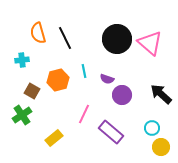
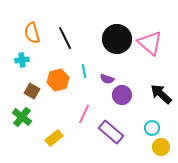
orange semicircle: moved 6 px left
green cross: moved 2 px down; rotated 18 degrees counterclockwise
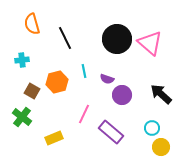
orange semicircle: moved 9 px up
orange hexagon: moved 1 px left, 2 px down
yellow rectangle: rotated 18 degrees clockwise
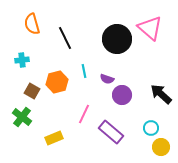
pink triangle: moved 15 px up
cyan circle: moved 1 px left
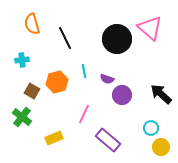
purple rectangle: moved 3 px left, 8 px down
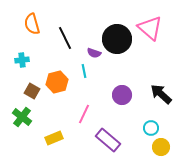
purple semicircle: moved 13 px left, 26 px up
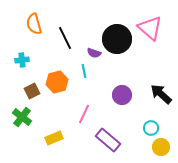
orange semicircle: moved 2 px right
brown square: rotated 35 degrees clockwise
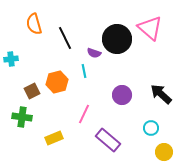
cyan cross: moved 11 px left, 1 px up
green cross: rotated 30 degrees counterclockwise
yellow circle: moved 3 px right, 5 px down
